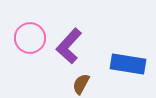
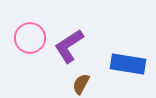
purple L-shape: rotated 15 degrees clockwise
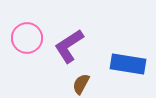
pink circle: moved 3 px left
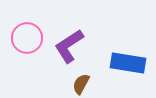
blue rectangle: moved 1 px up
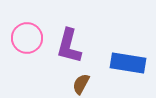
purple L-shape: rotated 42 degrees counterclockwise
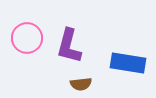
brown semicircle: rotated 125 degrees counterclockwise
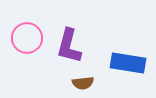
brown semicircle: moved 2 px right, 1 px up
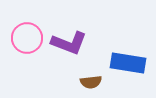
purple L-shape: moved 3 px up; rotated 84 degrees counterclockwise
brown semicircle: moved 8 px right, 1 px up
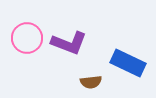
blue rectangle: rotated 16 degrees clockwise
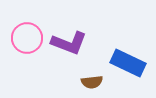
brown semicircle: moved 1 px right
